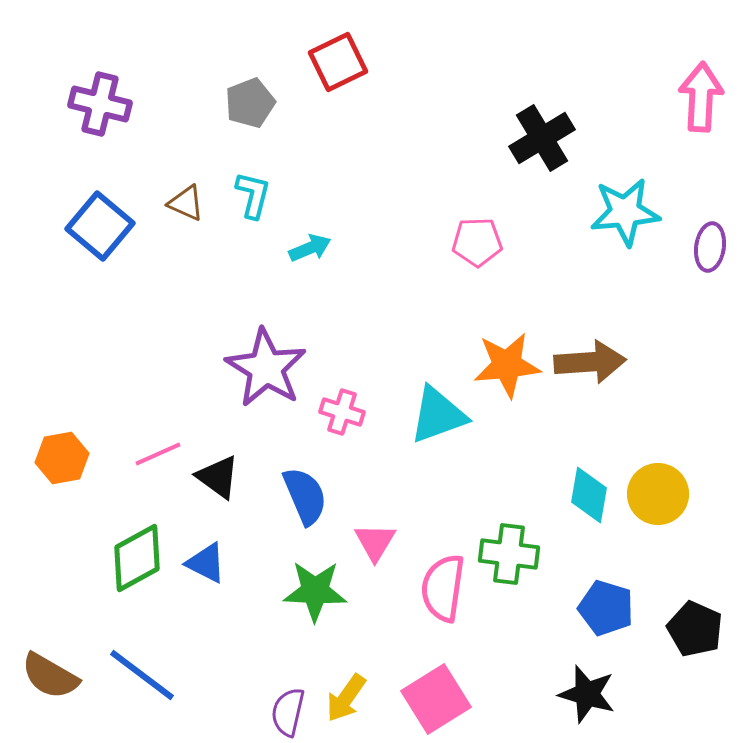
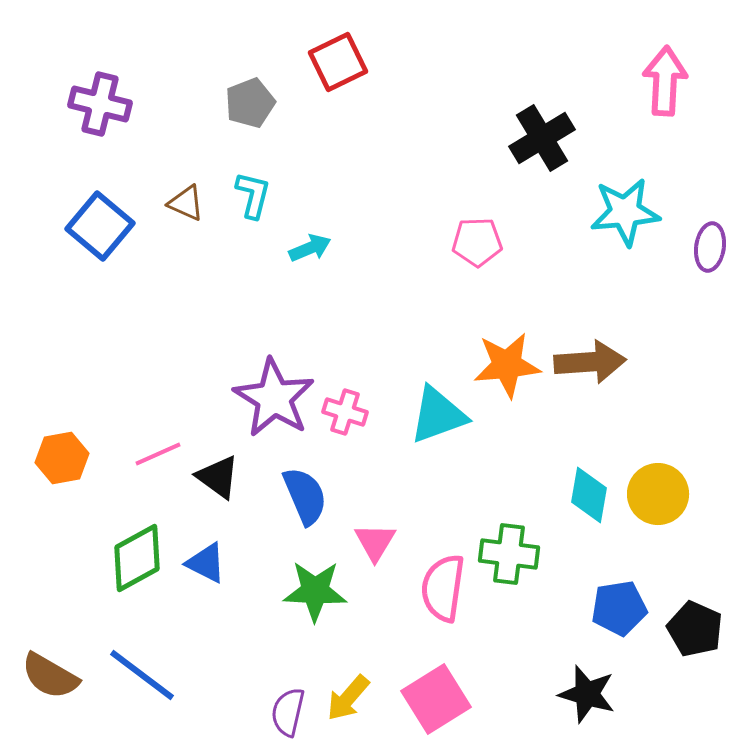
pink arrow: moved 36 px left, 16 px up
purple star: moved 8 px right, 30 px down
pink cross: moved 3 px right
blue pentagon: moved 13 px right; rotated 26 degrees counterclockwise
yellow arrow: moved 2 px right; rotated 6 degrees clockwise
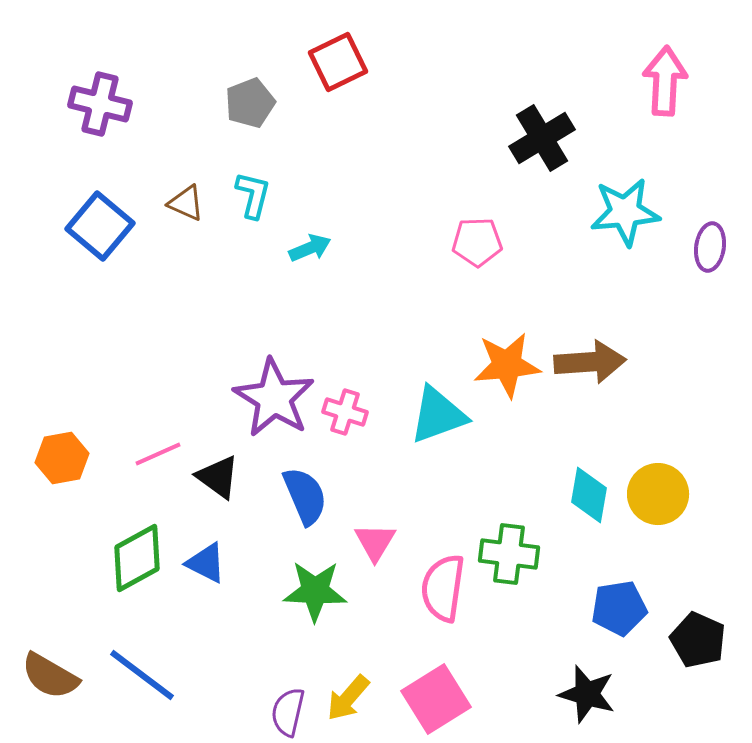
black pentagon: moved 3 px right, 11 px down
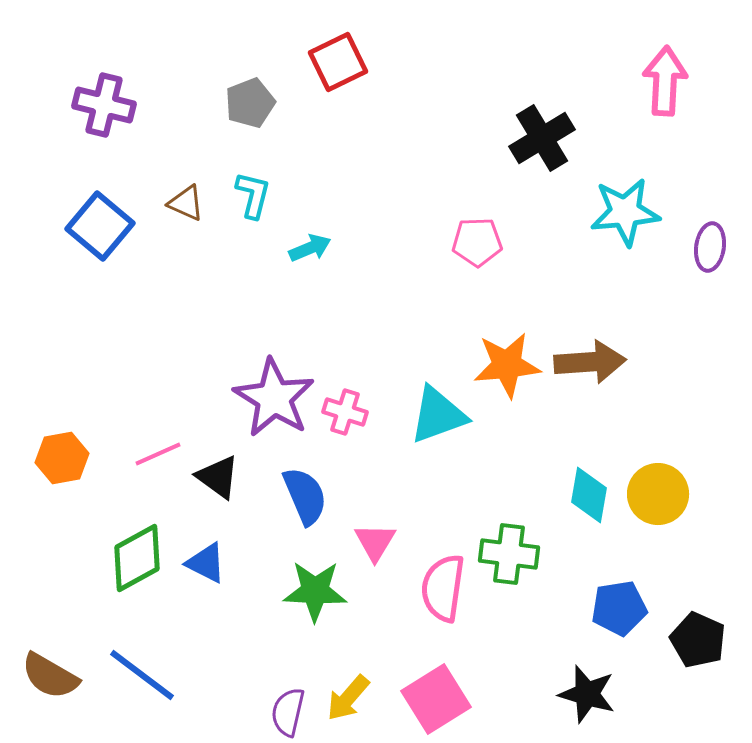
purple cross: moved 4 px right, 1 px down
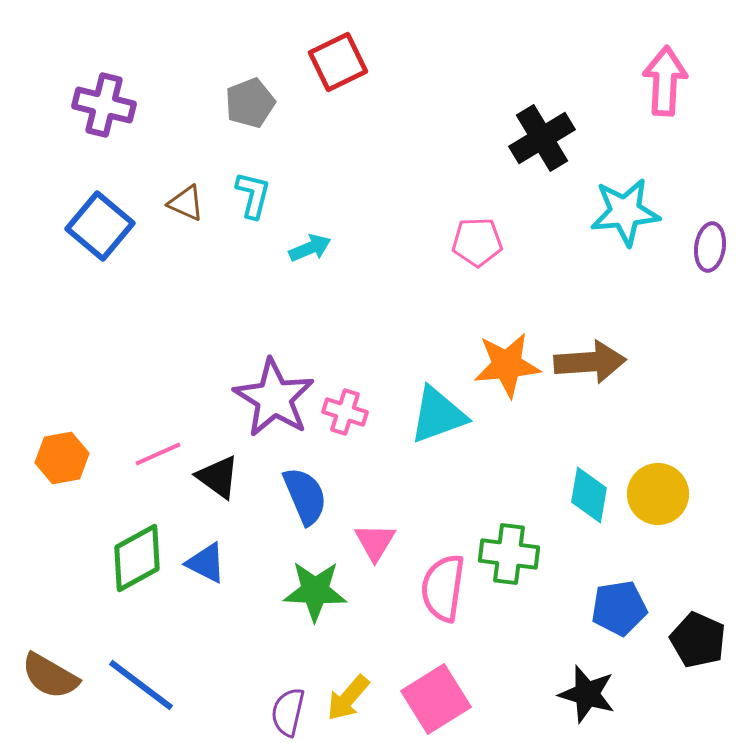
blue line: moved 1 px left, 10 px down
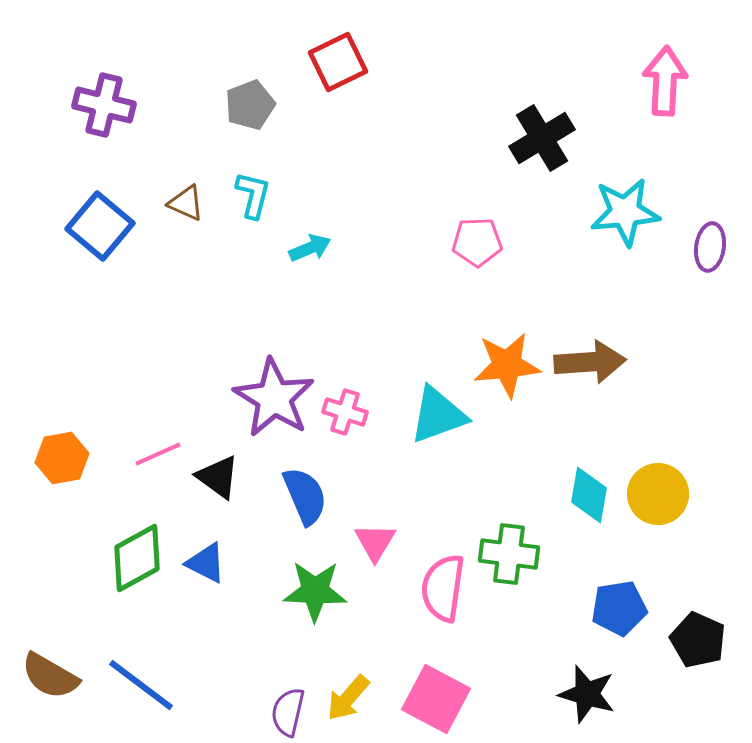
gray pentagon: moved 2 px down
pink square: rotated 30 degrees counterclockwise
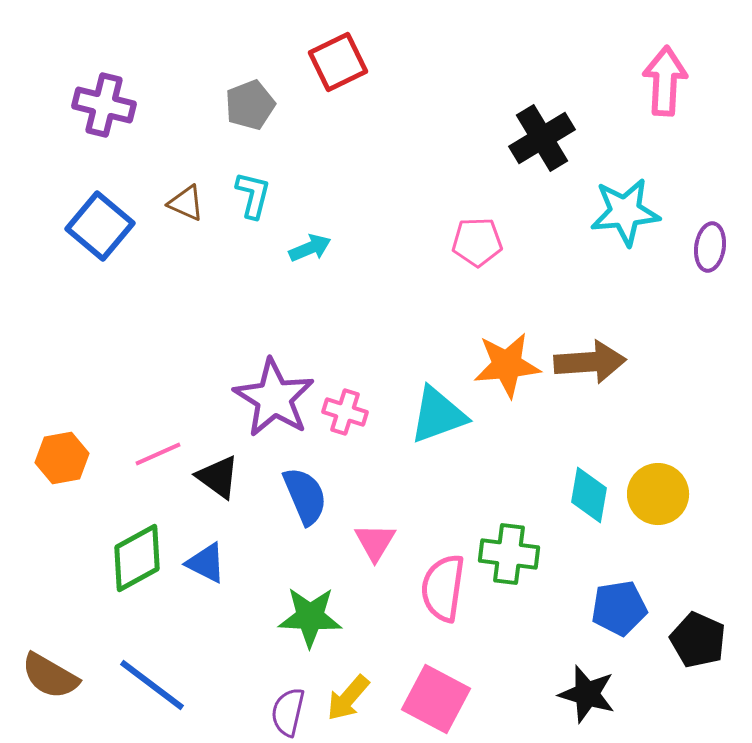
green star: moved 5 px left, 26 px down
blue line: moved 11 px right
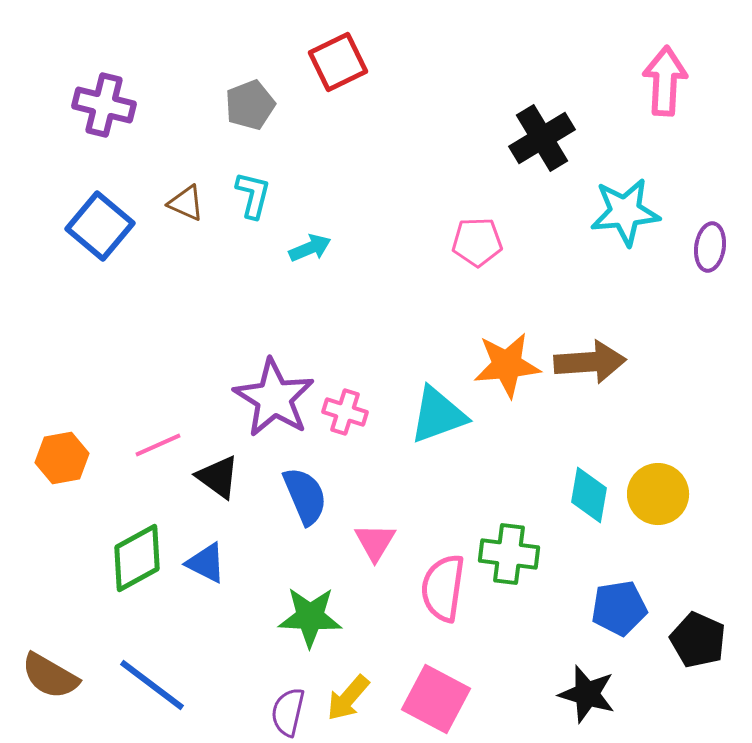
pink line: moved 9 px up
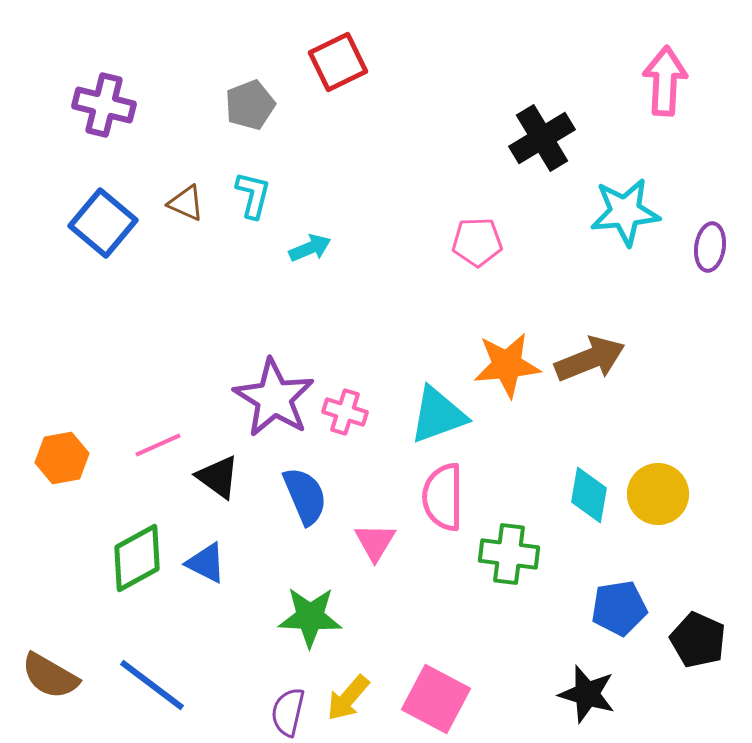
blue square: moved 3 px right, 3 px up
brown arrow: moved 3 px up; rotated 18 degrees counterclockwise
pink semicircle: moved 91 px up; rotated 8 degrees counterclockwise
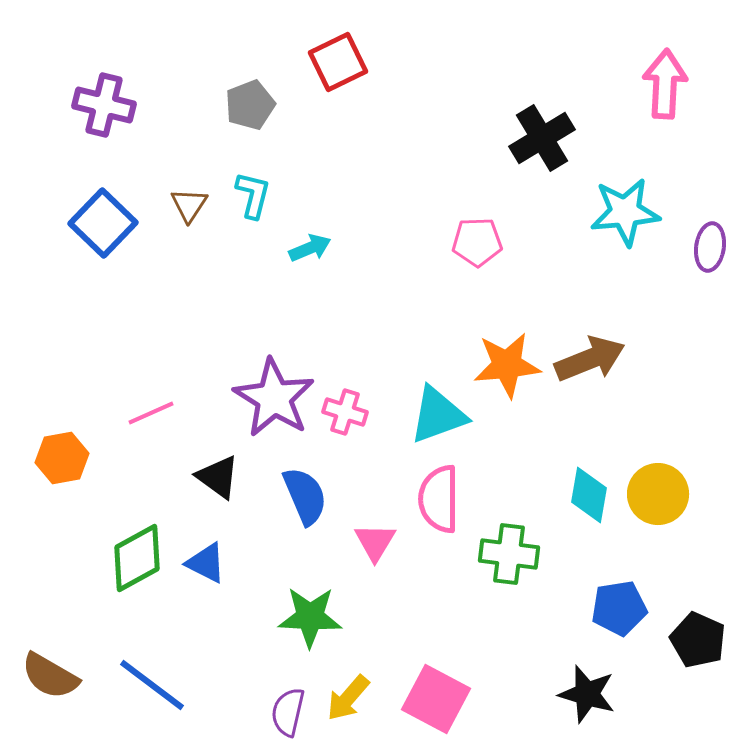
pink arrow: moved 3 px down
brown triangle: moved 3 px right, 2 px down; rotated 39 degrees clockwise
blue square: rotated 4 degrees clockwise
pink line: moved 7 px left, 32 px up
pink semicircle: moved 4 px left, 2 px down
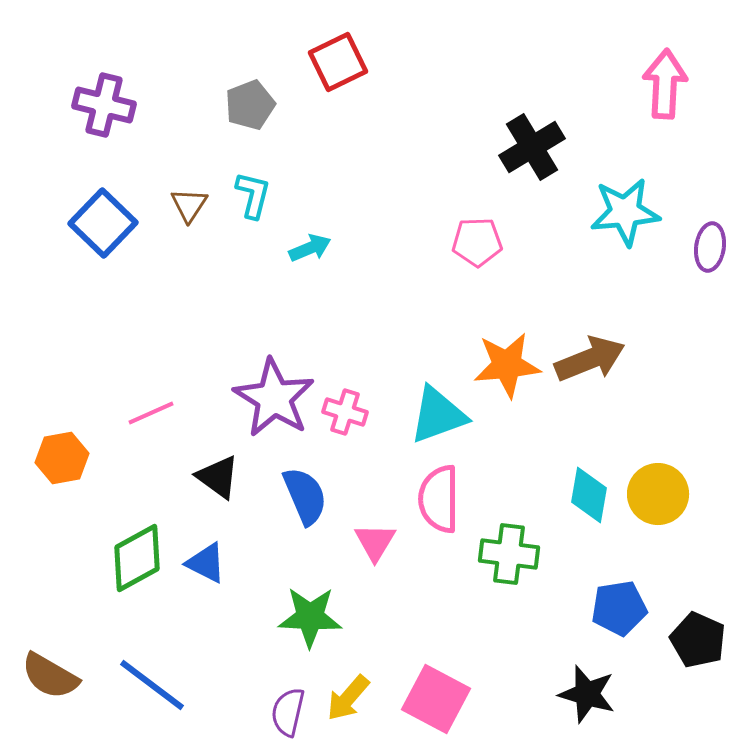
black cross: moved 10 px left, 9 px down
